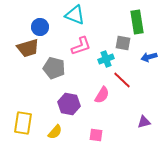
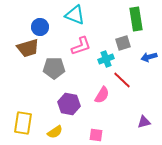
green rectangle: moved 1 px left, 3 px up
gray square: rotated 28 degrees counterclockwise
gray pentagon: rotated 15 degrees counterclockwise
yellow semicircle: rotated 14 degrees clockwise
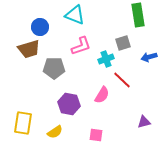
green rectangle: moved 2 px right, 4 px up
brown trapezoid: moved 1 px right, 1 px down
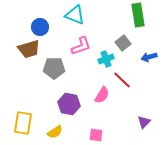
gray square: rotated 21 degrees counterclockwise
purple triangle: rotated 32 degrees counterclockwise
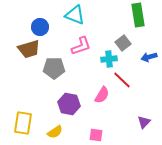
cyan cross: moved 3 px right; rotated 14 degrees clockwise
